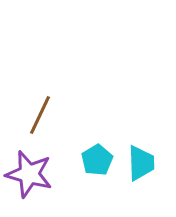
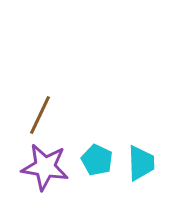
cyan pentagon: rotated 16 degrees counterclockwise
purple star: moved 16 px right, 7 px up; rotated 6 degrees counterclockwise
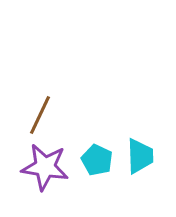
cyan trapezoid: moved 1 px left, 7 px up
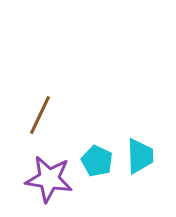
cyan pentagon: moved 1 px down
purple star: moved 4 px right, 12 px down
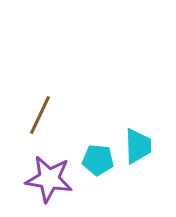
cyan trapezoid: moved 2 px left, 10 px up
cyan pentagon: moved 1 px right, 1 px up; rotated 20 degrees counterclockwise
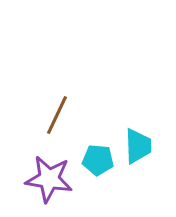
brown line: moved 17 px right
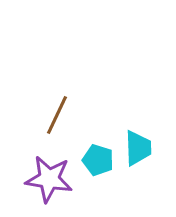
cyan trapezoid: moved 2 px down
cyan pentagon: rotated 12 degrees clockwise
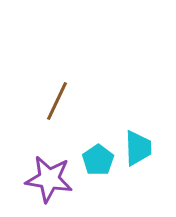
brown line: moved 14 px up
cyan pentagon: rotated 20 degrees clockwise
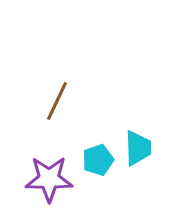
cyan pentagon: rotated 16 degrees clockwise
purple star: rotated 9 degrees counterclockwise
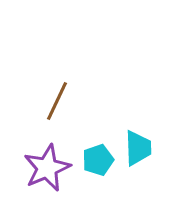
purple star: moved 2 px left, 11 px up; rotated 24 degrees counterclockwise
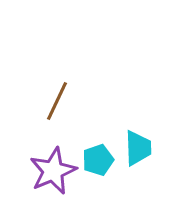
purple star: moved 6 px right, 3 px down
